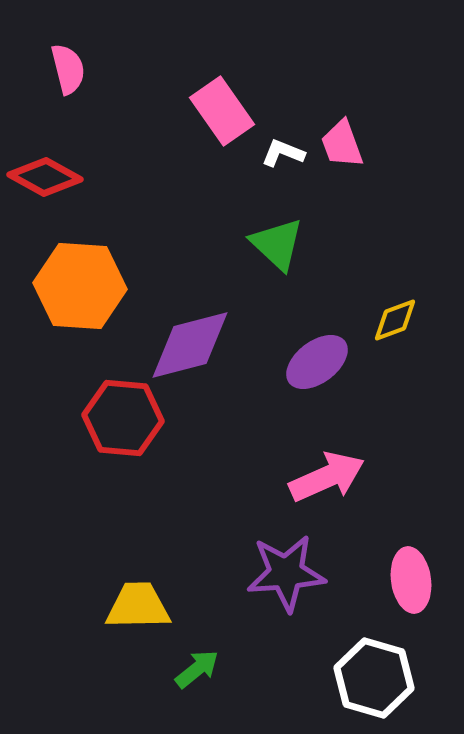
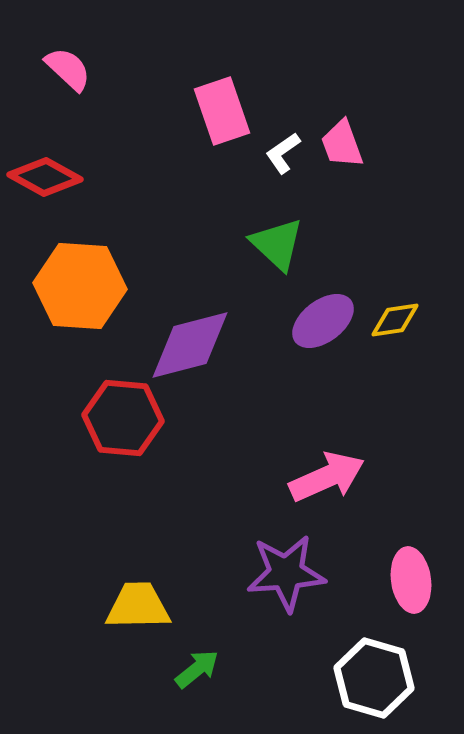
pink semicircle: rotated 33 degrees counterclockwise
pink rectangle: rotated 16 degrees clockwise
white L-shape: rotated 57 degrees counterclockwise
yellow diamond: rotated 12 degrees clockwise
purple ellipse: moved 6 px right, 41 px up
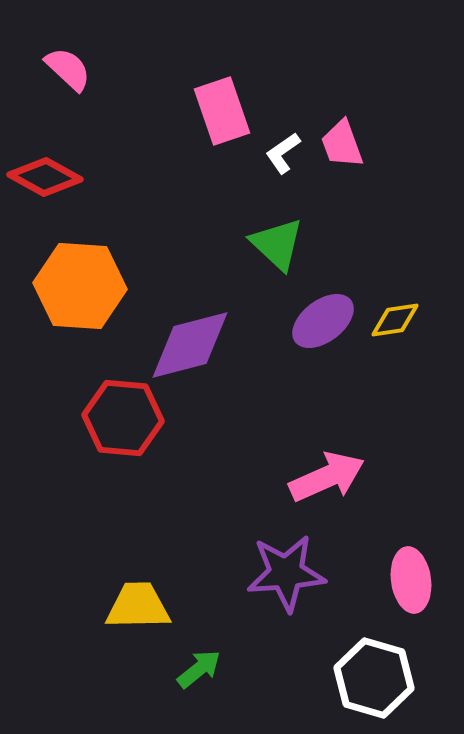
green arrow: moved 2 px right
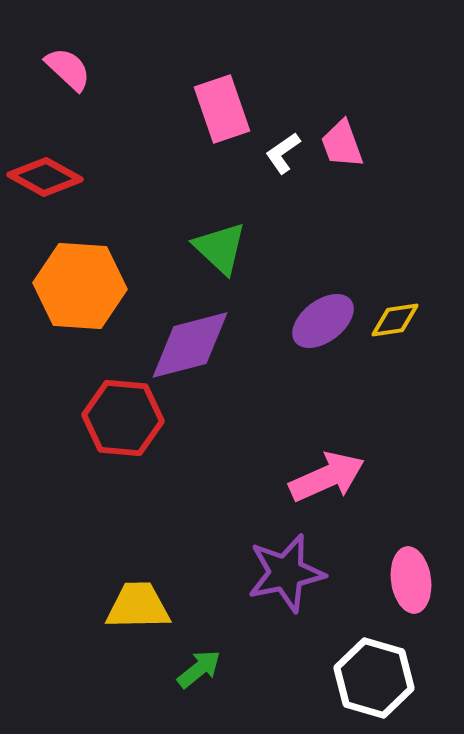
pink rectangle: moved 2 px up
green triangle: moved 57 px left, 4 px down
purple star: rotated 8 degrees counterclockwise
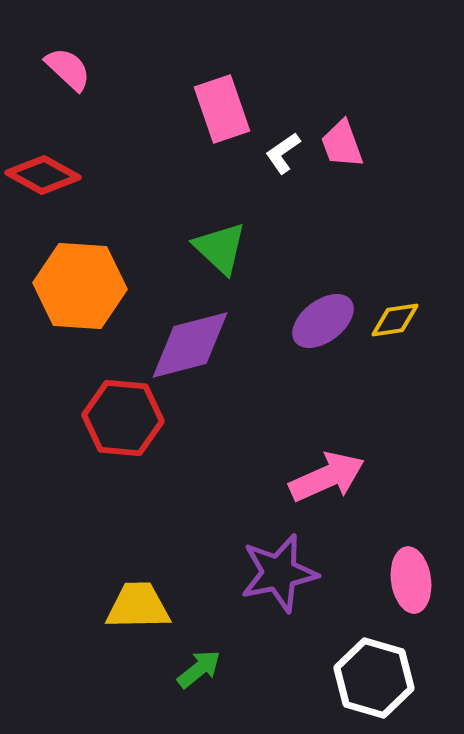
red diamond: moved 2 px left, 2 px up
purple star: moved 7 px left
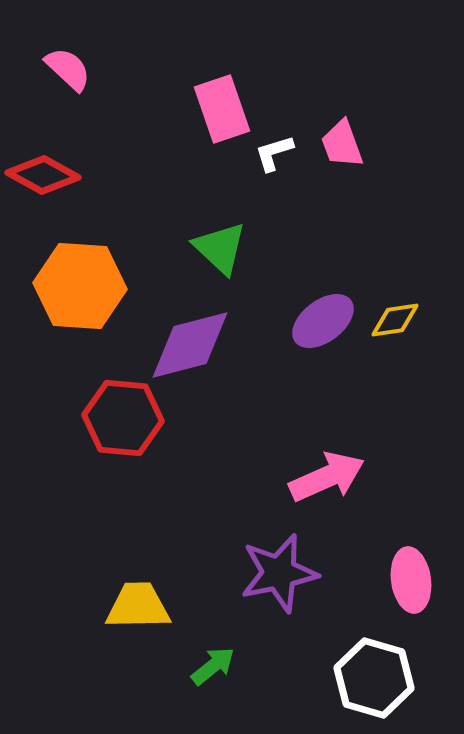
white L-shape: moved 9 px left; rotated 18 degrees clockwise
green arrow: moved 14 px right, 3 px up
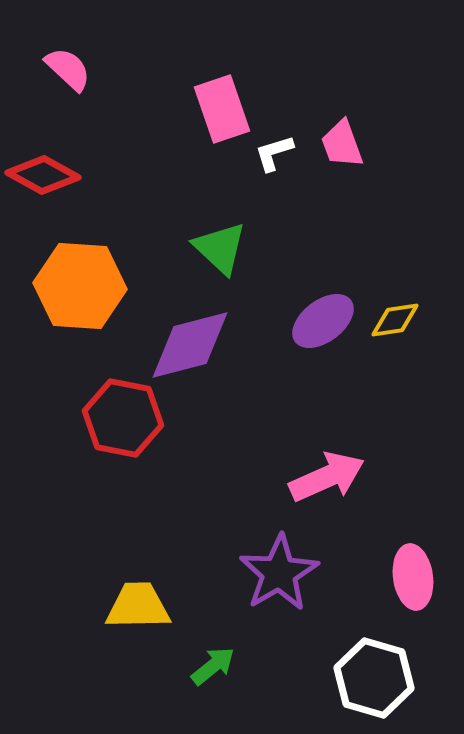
red hexagon: rotated 6 degrees clockwise
purple star: rotated 18 degrees counterclockwise
pink ellipse: moved 2 px right, 3 px up
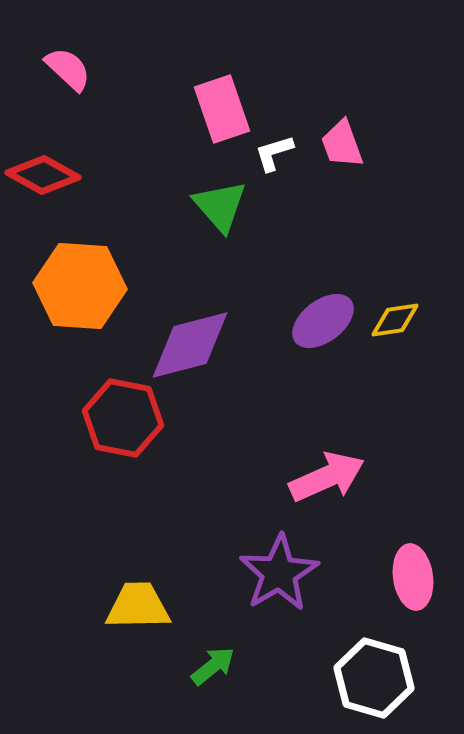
green triangle: moved 42 px up; rotated 6 degrees clockwise
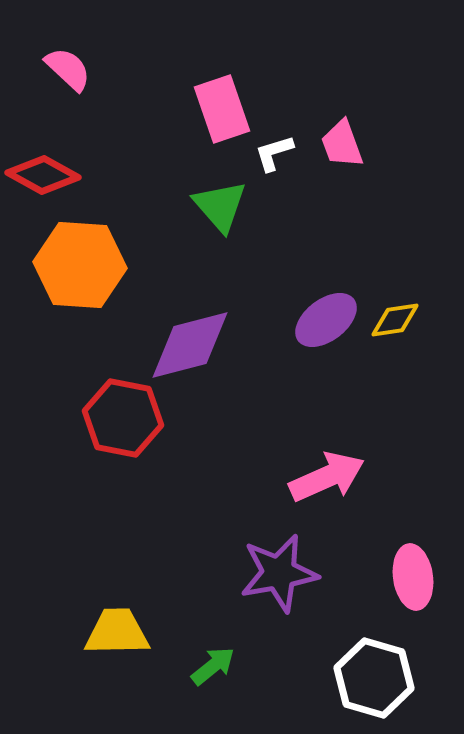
orange hexagon: moved 21 px up
purple ellipse: moved 3 px right, 1 px up
purple star: rotated 20 degrees clockwise
yellow trapezoid: moved 21 px left, 26 px down
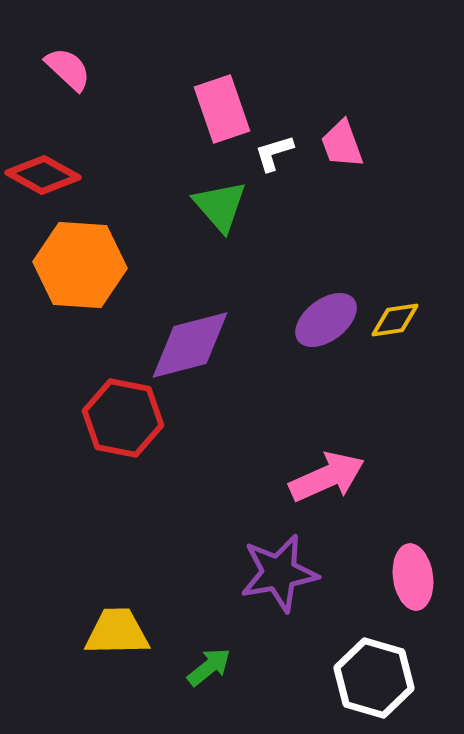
green arrow: moved 4 px left, 1 px down
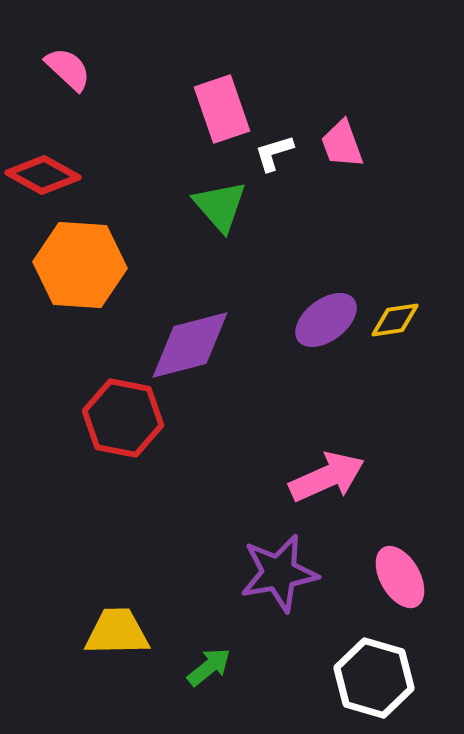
pink ellipse: moved 13 px left; rotated 22 degrees counterclockwise
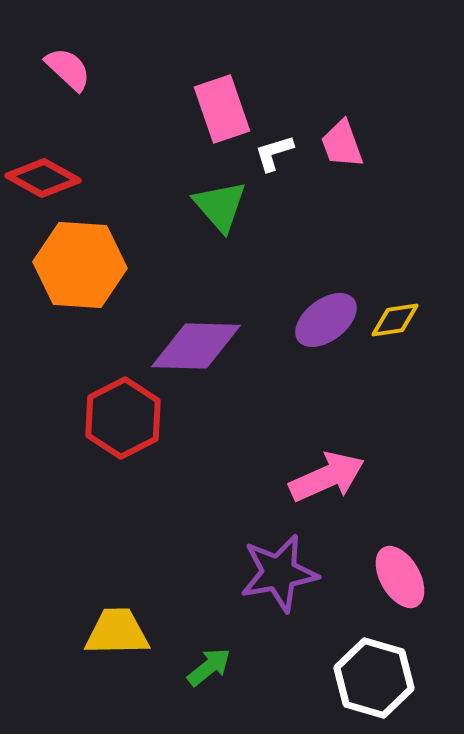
red diamond: moved 3 px down
purple diamond: moved 6 px right, 1 px down; rotated 16 degrees clockwise
red hexagon: rotated 22 degrees clockwise
